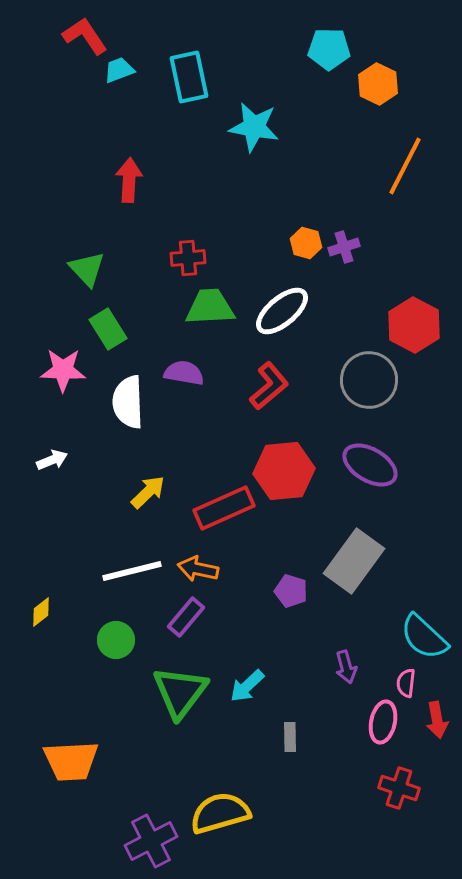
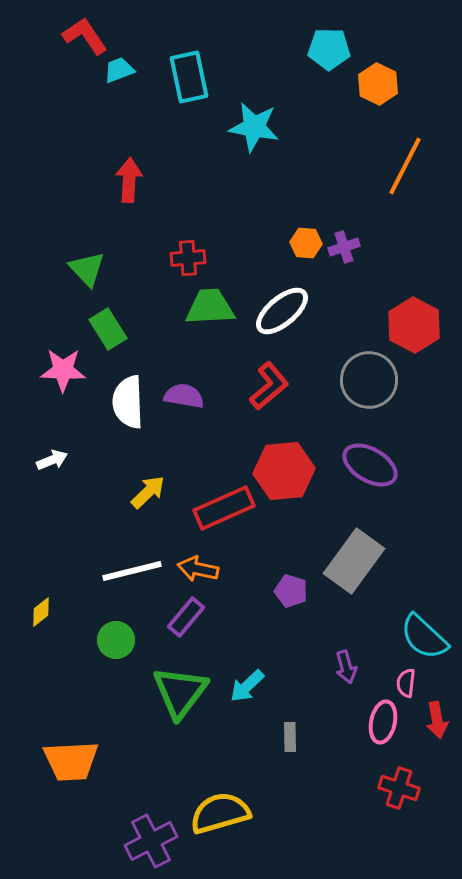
orange hexagon at (306, 243): rotated 12 degrees counterclockwise
purple semicircle at (184, 373): moved 23 px down
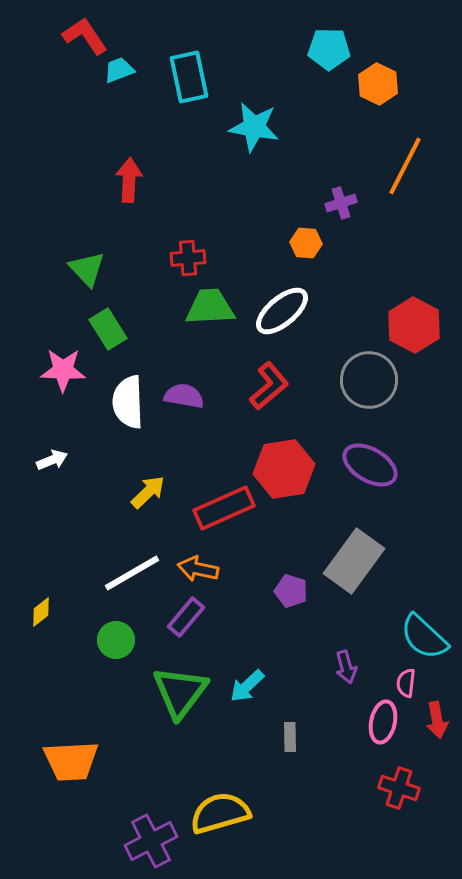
purple cross at (344, 247): moved 3 px left, 44 px up
red hexagon at (284, 471): moved 2 px up; rotated 4 degrees counterclockwise
white line at (132, 571): moved 2 px down; rotated 16 degrees counterclockwise
